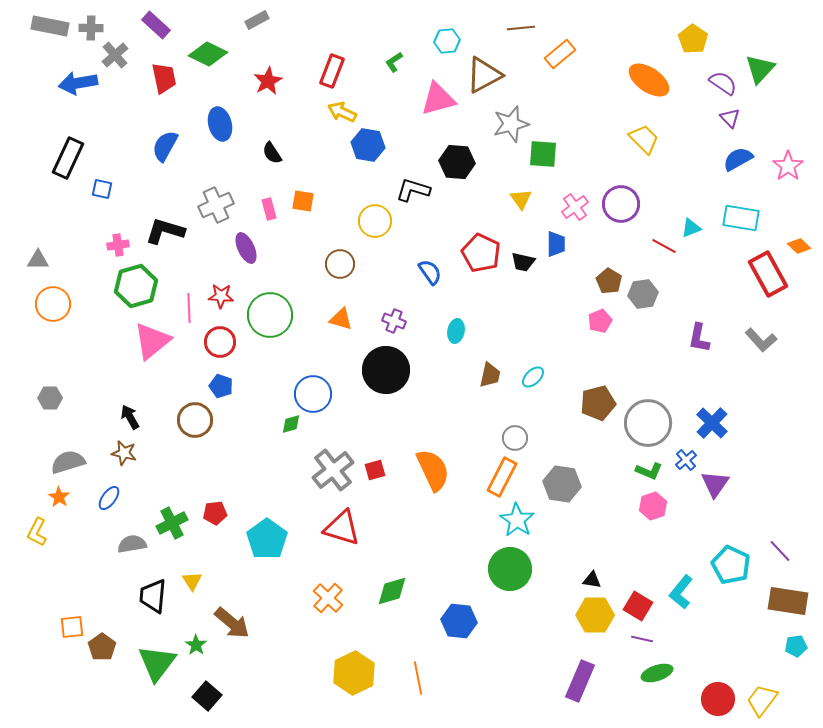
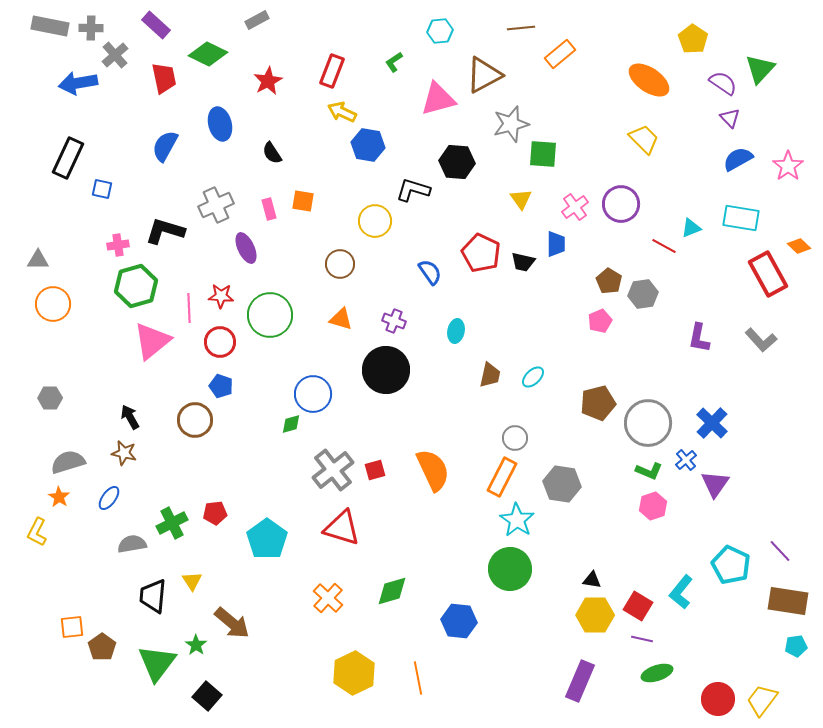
cyan hexagon at (447, 41): moved 7 px left, 10 px up
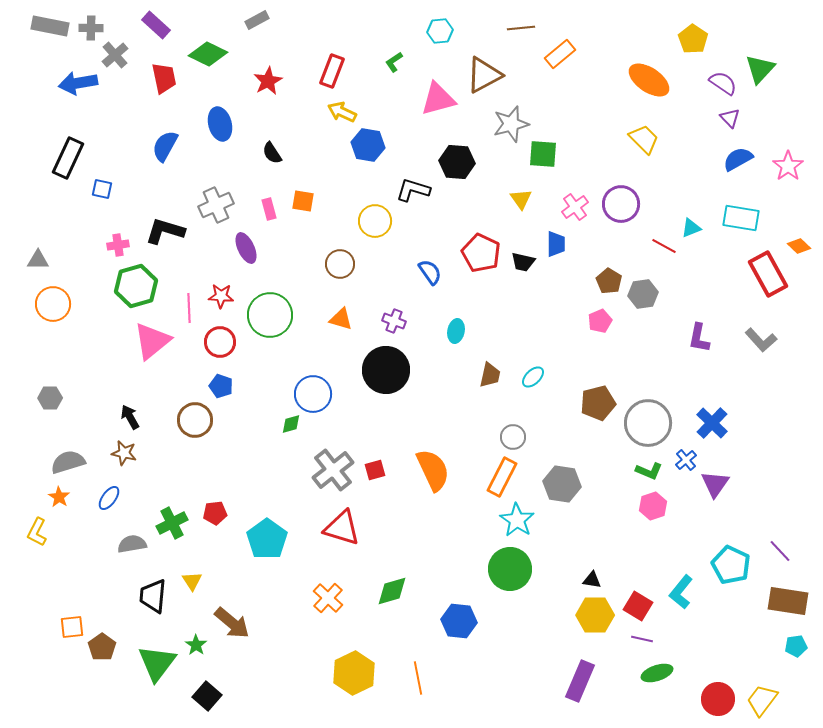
gray circle at (515, 438): moved 2 px left, 1 px up
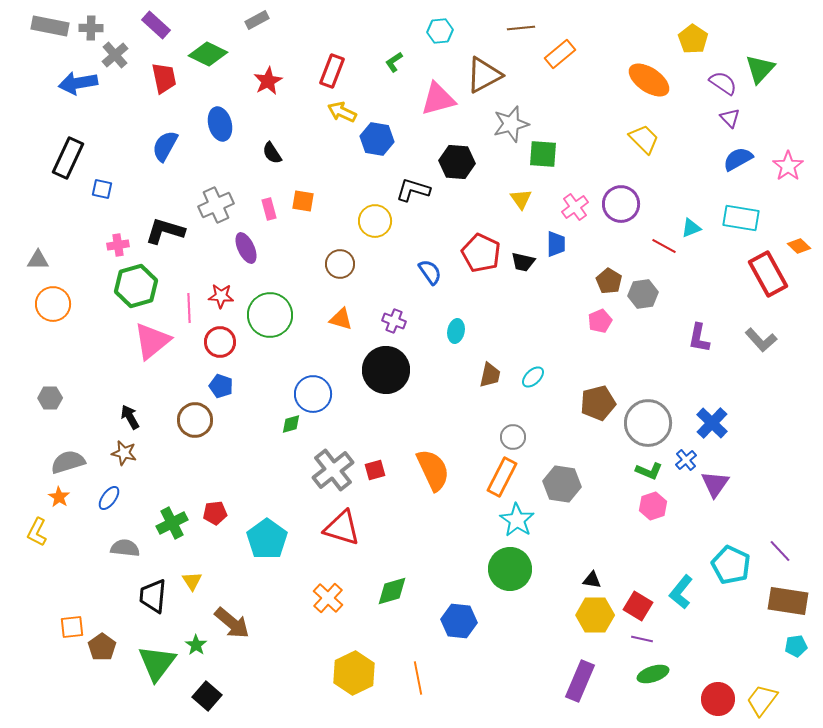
blue hexagon at (368, 145): moved 9 px right, 6 px up
gray semicircle at (132, 544): moved 7 px left, 4 px down; rotated 16 degrees clockwise
green ellipse at (657, 673): moved 4 px left, 1 px down
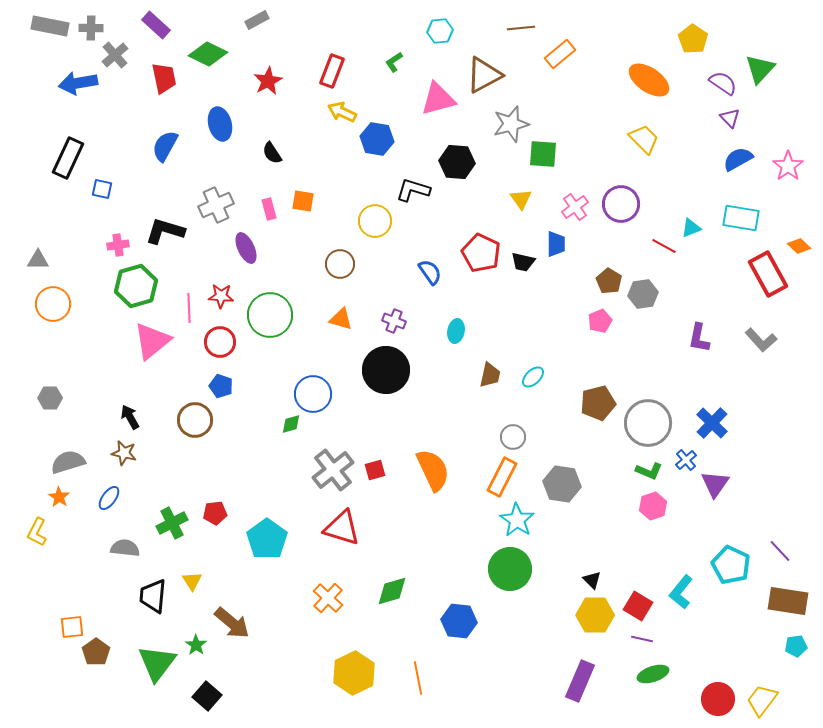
black triangle at (592, 580): rotated 36 degrees clockwise
brown pentagon at (102, 647): moved 6 px left, 5 px down
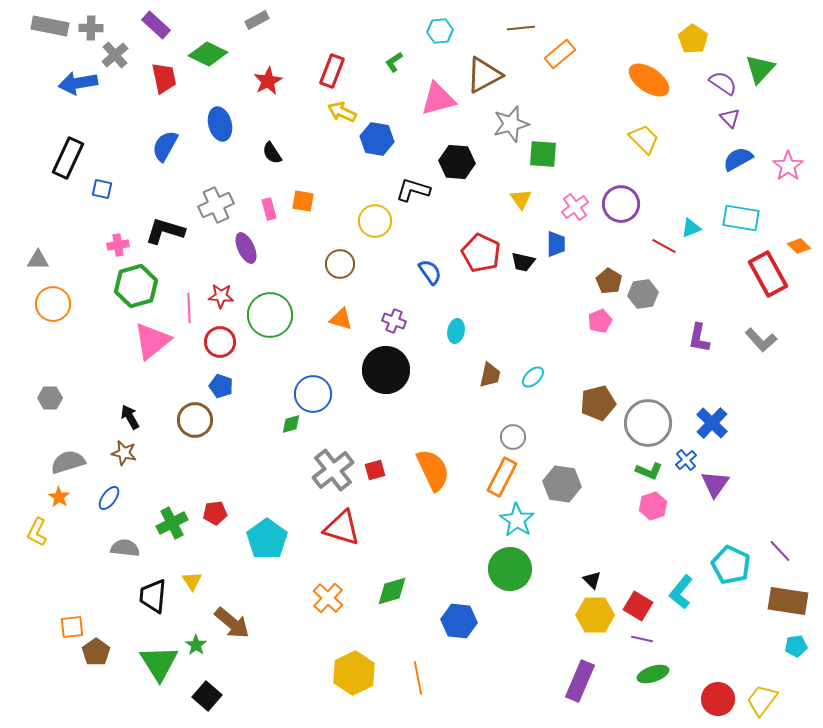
green triangle at (157, 663): moved 2 px right; rotated 9 degrees counterclockwise
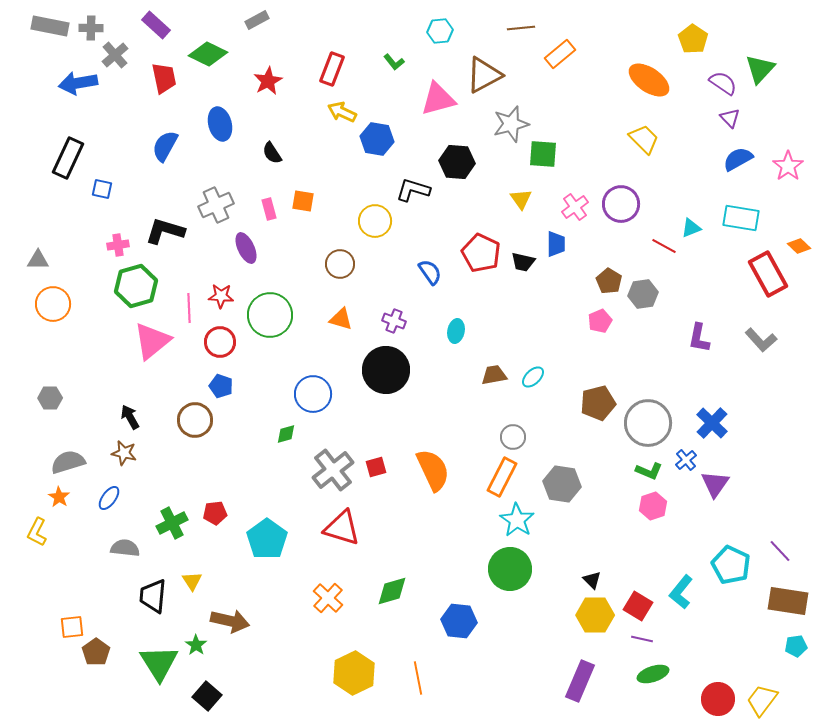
green L-shape at (394, 62): rotated 95 degrees counterclockwise
red rectangle at (332, 71): moved 2 px up
brown trapezoid at (490, 375): moved 4 px right; rotated 112 degrees counterclockwise
green diamond at (291, 424): moved 5 px left, 10 px down
red square at (375, 470): moved 1 px right, 3 px up
brown arrow at (232, 623): moved 2 px left, 2 px up; rotated 27 degrees counterclockwise
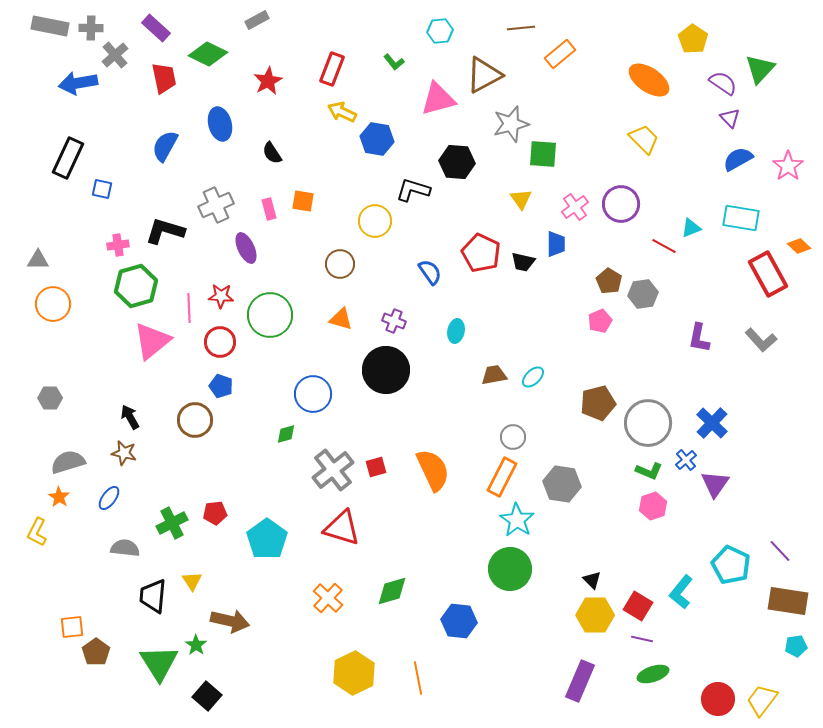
purple rectangle at (156, 25): moved 3 px down
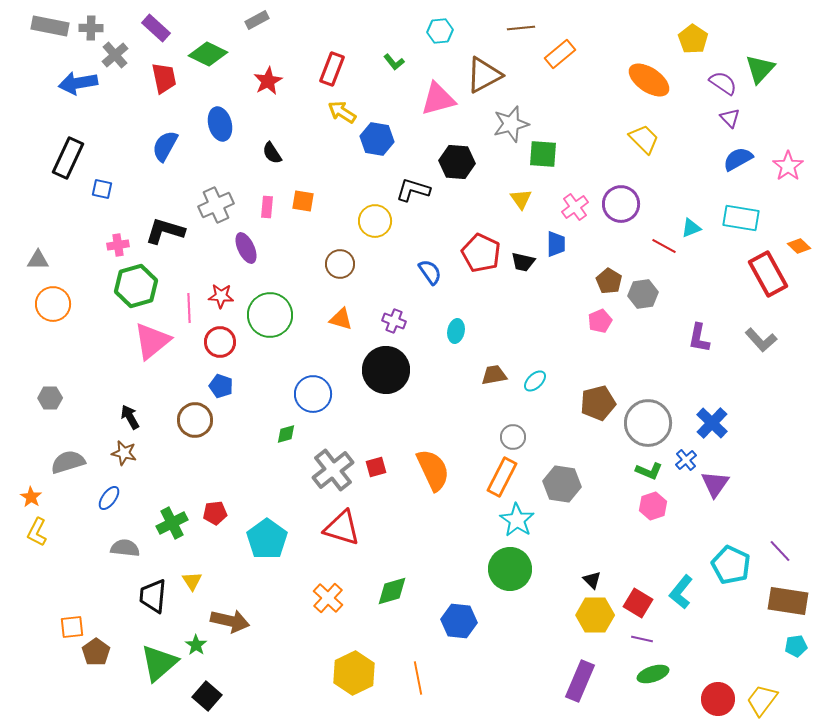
yellow arrow at (342, 112): rotated 8 degrees clockwise
pink rectangle at (269, 209): moved 2 px left, 2 px up; rotated 20 degrees clockwise
cyan ellipse at (533, 377): moved 2 px right, 4 px down
orange star at (59, 497): moved 28 px left
red square at (638, 606): moved 3 px up
green triangle at (159, 663): rotated 21 degrees clockwise
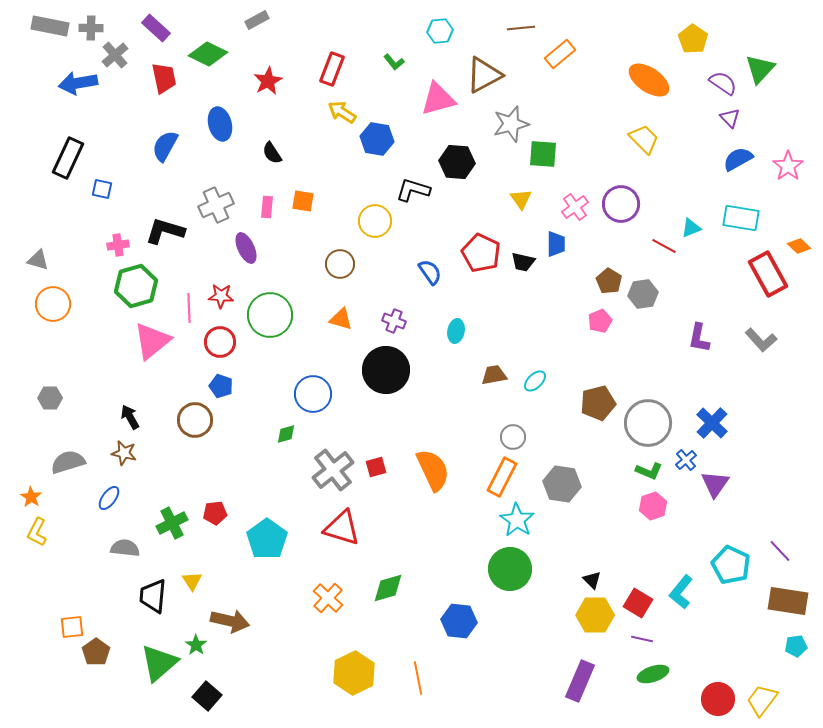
gray triangle at (38, 260): rotated 15 degrees clockwise
green diamond at (392, 591): moved 4 px left, 3 px up
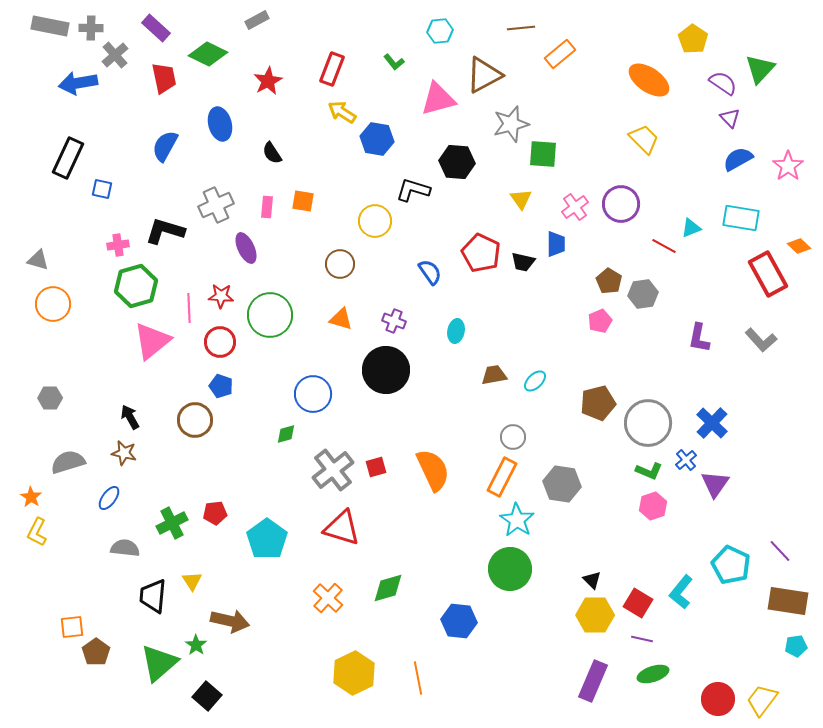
purple rectangle at (580, 681): moved 13 px right
